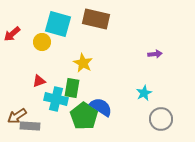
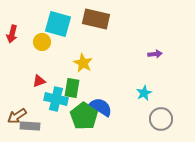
red arrow: rotated 36 degrees counterclockwise
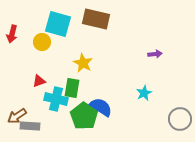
gray circle: moved 19 px right
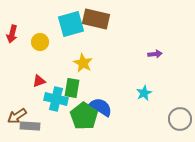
cyan square: moved 13 px right; rotated 32 degrees counterclockwise
yellow circle: moved 2 px left
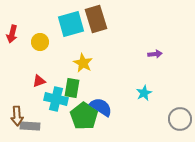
brown rectangle: rotated 60 degrees clockwise
brown arrow: rotated 60 degrees counterclockwise
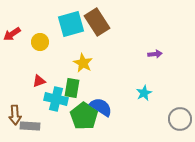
brown rectangle: moved 1 px right, 3 px down; rotated 16 degrees counterclockwise
red arrow: rotated 42 degrees clockwise
brown arrow: moved 2 px left, 1 px up
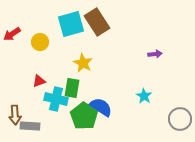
cyan star: moved 3 px down; rotated 14 degrees counterclockwise
